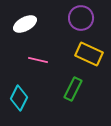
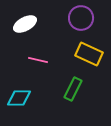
cyan diamond: rotated 65 degrees clockwise
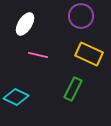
purple circle: moved 2 px up
white ellipse: rotated 30 degrees counterclockwise
pink line: moved 5 px up
cyan diamond: moved 3 px left, 1 px up; rotated 25 degrees clockwise
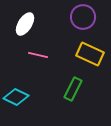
purple circle: moved 2 px right, 1 px down
yellow rectangle: moved 1 px right
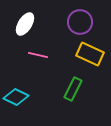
purple circle: moved 3 px left, 5 px down
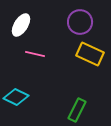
white ellipse: moved 4 px left, 1 px down
pink line: moved 3 px left, 1 px up
green rectangle: moved 4 px right, 21 px down
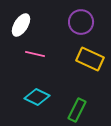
purple circle: moved 1 px right
yellow rectangle: moved 5 px down
cyan diamond: moved 21 px right
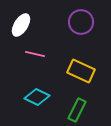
yellow rectangle: moved 9 px left, 12 px down
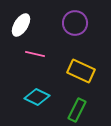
purple circle: moved 6 px left, 1 px down
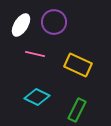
purple circle: moved 21 px left, 1 px up
yellow rectangle: moved 3 px left, 6 px up
